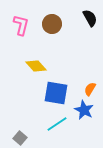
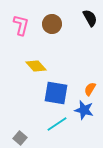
blue star: rotated 12 degrees counterclockwise
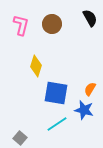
yellow diamond: rotated 60 degrees clockwise
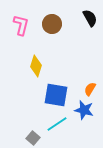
blue square: moved 2 px down
gray square: moved 13 px right
